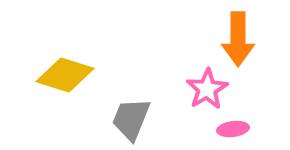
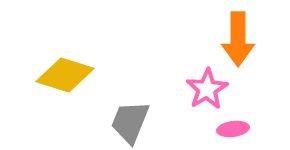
gray trapezoid: moved 1 px left, 3 px down
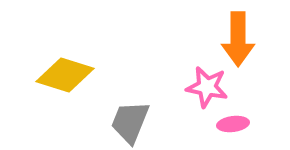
pink star: moved 2 px up; rotated 30 degrees counterclockwise
pink ellipse: moved 5 px up
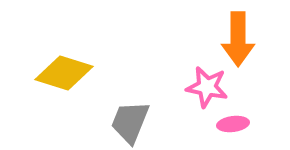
yellow diamond: moved 1 px left, 2 px up
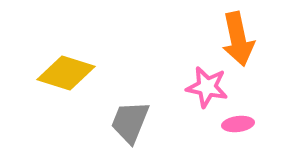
orange arrow: rotated 12 degrees counterclockwise
yellow diamond: moved 2 px right
pink ellipse: moved 5 px right
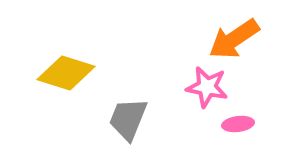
orange arrow: moved 4 px left; rotated 68 degrees clockwise
gray trapezoid: moved 2 px left, 3 px up
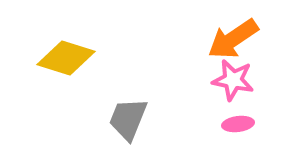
orange arrow: moved 1 px left
yellow diamond: moved 15 px up
pink star: moved 26 px right, 7 px up
